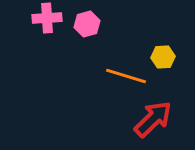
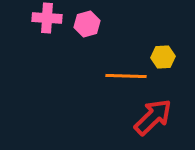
pink cross: rotated 8 degrees clockwise
orange line: rotated 15 degrees counterclockwise
red arrow: moved 2 px up
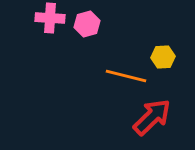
pink cross: moved 3 px right
orange line: rotated 12 degrees clockwise
red arrow: moved 1 px left
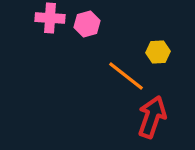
yellow hexagon: moved 5 px left, 5 px up
orange line: rotated 24 degrees clockwise
red arrow: rotated 27 degrees counterclockwise
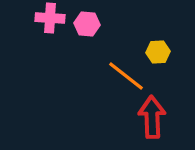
pink hexagon: rotated 20 degrees clockwise
red arrow: rotated 21 degrees counterclockwise
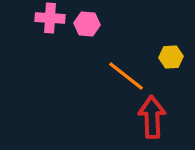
yellow hexagon: moved 13 px right, 5 px down
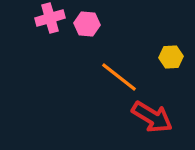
pink cross: rotated 20 degrees counterclockwise
orange line: moved 7 px left, 1 px down
red arrow: rotated 123 degrees clockwise
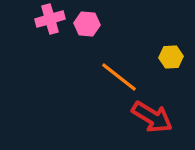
pink cross: moved 1 px down
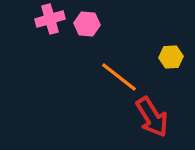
red arrow: rotated 27 degrees clockwise
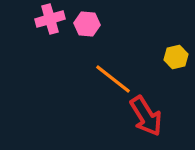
yellow hexagon: moved 5 px right; rotated 10 degrees counterclockwise
orange line: moved 6 px left, 2 px down
red arrow: moved 6 px left, 1 px up
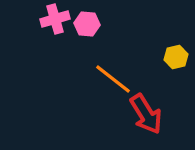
pink cross: moved 5 px right
red arrow: moved 2 px up
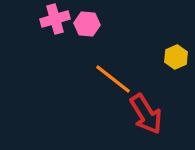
yellow hexagon: rotated 10 degrees counterclockwise
